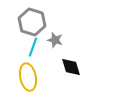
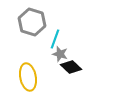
gray star: moved 5 px right, 14 px down
cyan line: moved 22 px right, 8 px up
black diamond: rotated 30 degrees counterclockwise
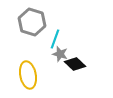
black diamond: moved 4 px right, 3 px up
yellow ellipse: moved 2 px up
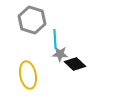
gray hexagon: moved 2 px up
cyan line: rotated 24 degrees counterclockwise
gray star: rotated 14 degrees counterclockwise
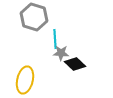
gray hexagon: moved 2 px right, 3 px up
gray star: moved 1 px right, 1 px up
yellow ellipse: moved 3 px left, 5 px down; rotated 24 degrees clockwise
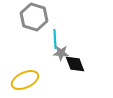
black diamond: rotated 25 degrees clockwise
yellow ellipse: rotated 52 degrees clockwise
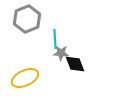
gray hexagon: moved 7 px left, 2 px down; rotated 20 degrees clockwise
yellow ellipse: moved 2 px up
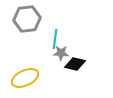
gray hexagon: rotated 16 degrees clockwise
cyan line: rotated 12 degrees clockwise
black diamond: rotated 55 degrees counterclockwise
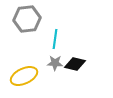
gray star: moved 6 px left, 10 px down
yellow ellipse: moved 1 px left, 2 px up
